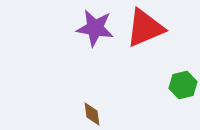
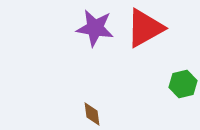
red triangle: rotated 6 degrees counterclockwise
green hexagon: moved 1 px up
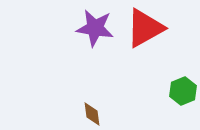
green hexagon: moved 7 px down; rotated 8 degrees counterclockwise
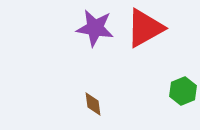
brown diamond: moved 1 px right, 10 px up
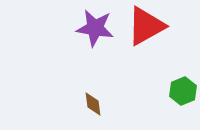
red triangle: moved 1 px right, 2 px up
